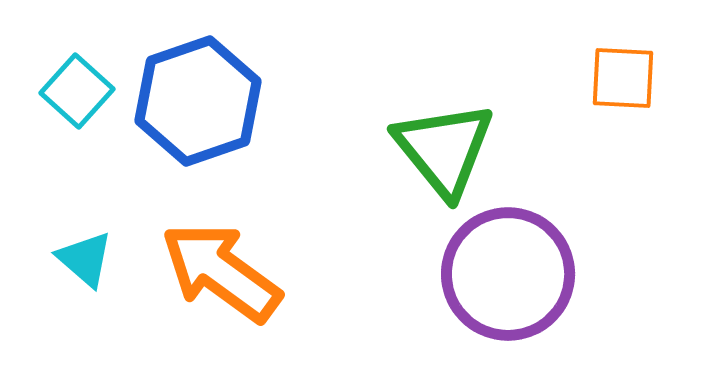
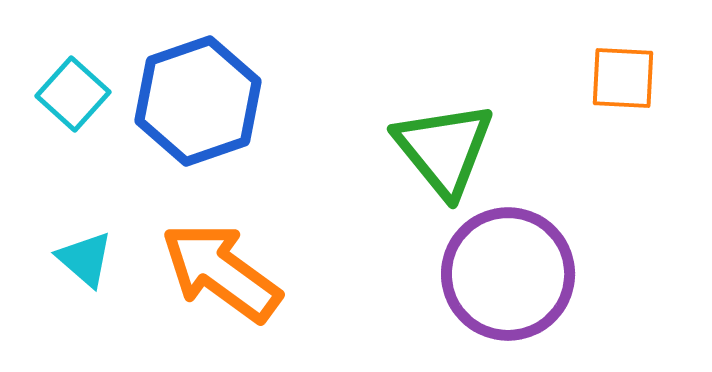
cyan square: moved 4 px left, 3 px down
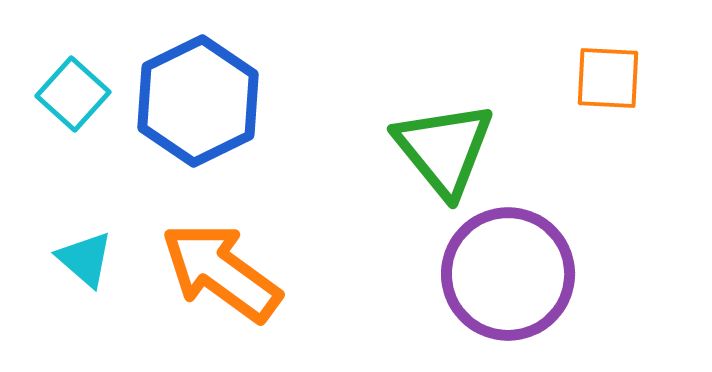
orange square: moved 15 px left
blue hexagon: rotated 7 degrees counterclockwise
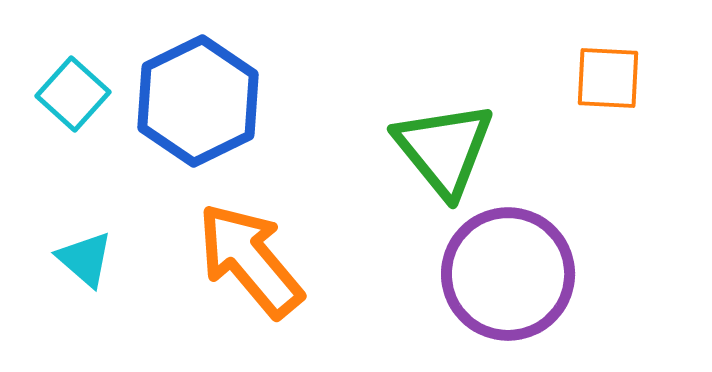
orange arrow: moved 29 px right, 12 px up; rotated 14 degrees clockwise
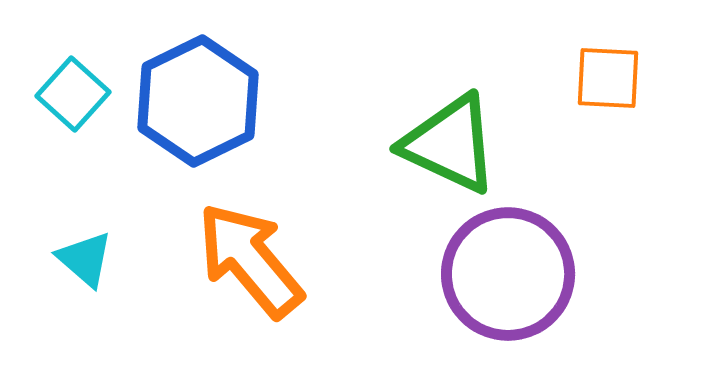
green triangle: moved 6 px right, 5 px up; rotated 26 degrees counterclockwise
